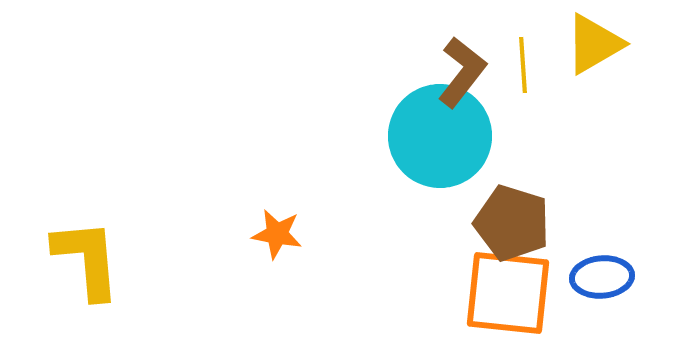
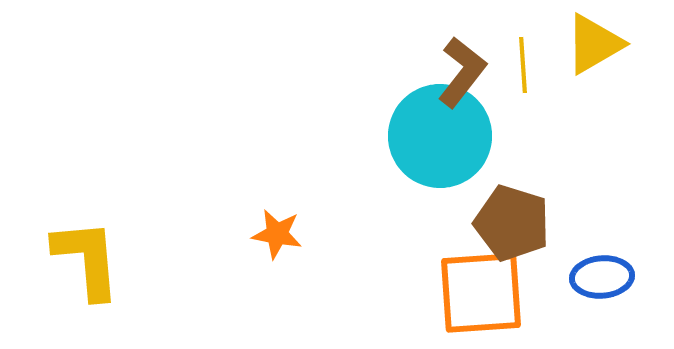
orange square: moved 27 px left; rotated 10 degrees counterclockwise
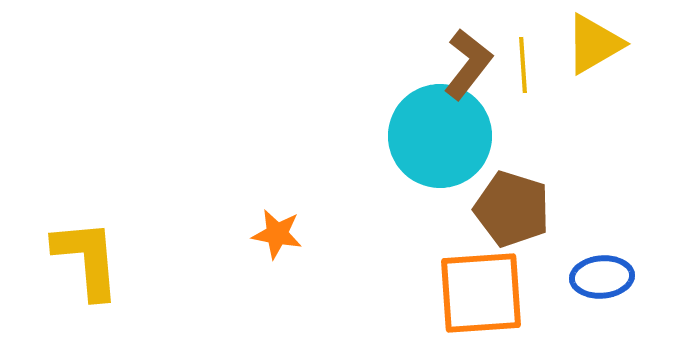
brown L-shape: moved 6 px right, 8 px up
brown pentagon: moved 14 px up
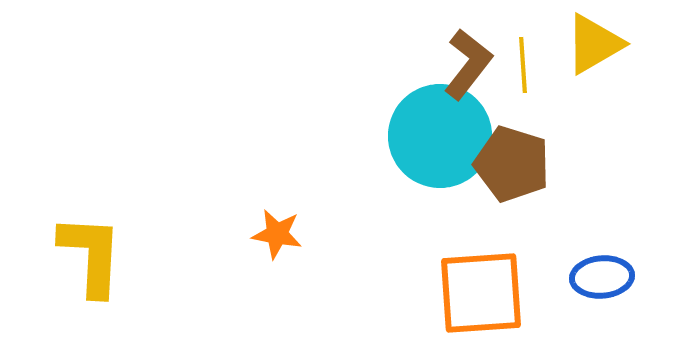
brown pentagon: moved 45 px up
yellow L-shape: moved 4 px right, 4 px up; rotated 8 degrees clockwise
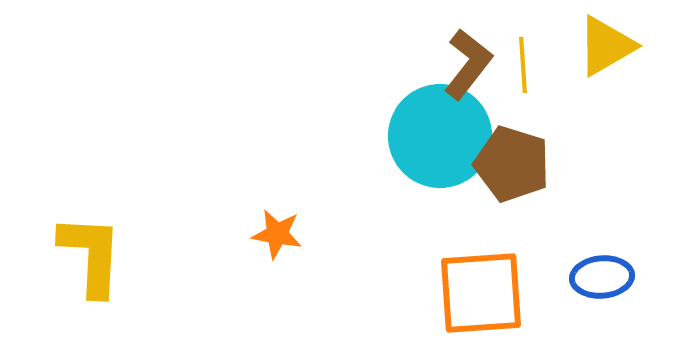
yellow triangle: moved 12 px right, 2 px down
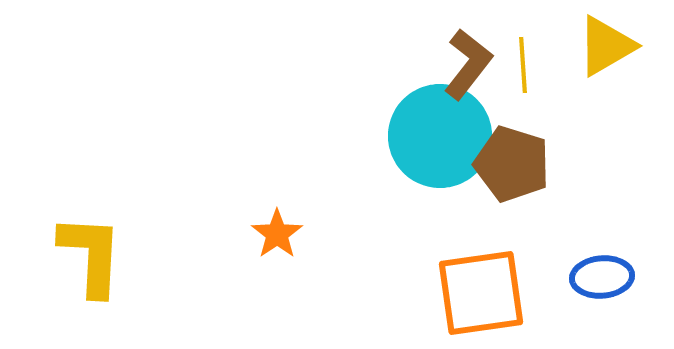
orange star: rotated 27 degrees clockwise
orange square: rotated 4 degrees counterclockwise
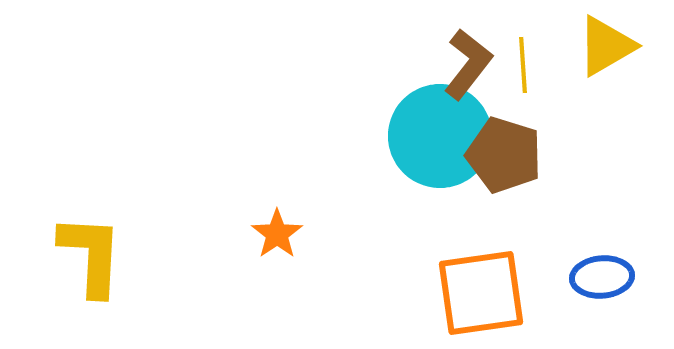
brown pentagon: moved 8 px left, 9 px up
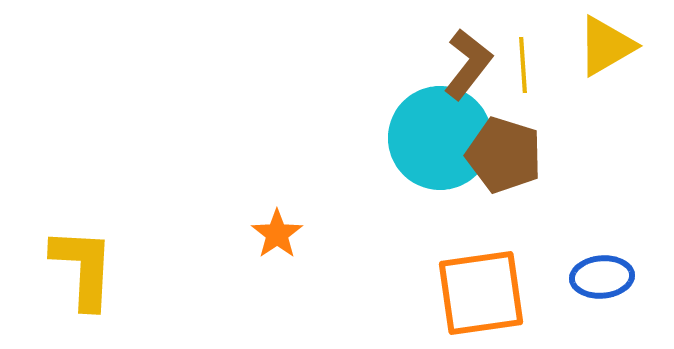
cyan circle: moved 2 px down
yellow L-shape: moved 8 px left, 13 px down
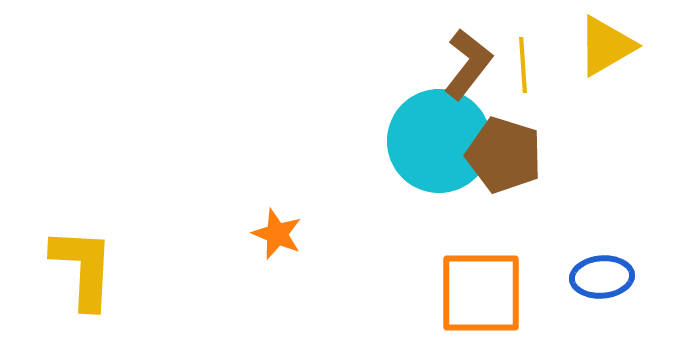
cyan circle: moved 1 px left, 3 px down
orange star: rotated 15 degrees counterclockwise
orange square: rotated 8 degrees clockwise
